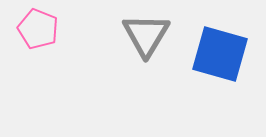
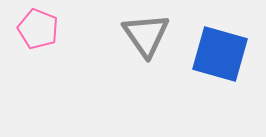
gray triangle: rotated 6 degrees counterclockwise
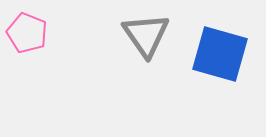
pink pentagon: moved 11 px left, 4 px down
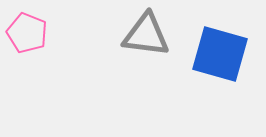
gray triangle: rotated 48 degrees counterclockwise
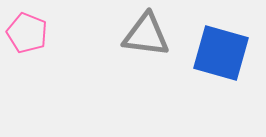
blue square: moved 1 px right, 1 px up
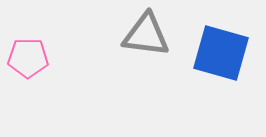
pink pentagon: moved 1 px right, 25 px down; rotated 21 degrees counterclockwise
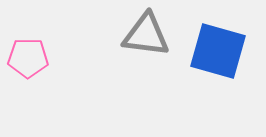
blue square: moved 3 px left, 2 px up
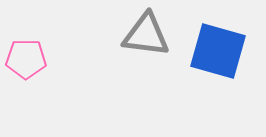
pink pentagon: moved 2 px left, 1 px down
